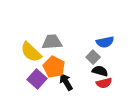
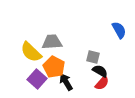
blue semicircle: moved 14 px right, 12 px up; rotated 108 degrees counterclockwise
gray square: rotated 32 degrees counterclockwise
black semicircle: rotated 14 degrees clockwise
red semicircle: moved 2 px left; rotated 35 degrees counterclockwise
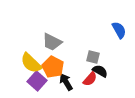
gray trapezoid: rotated 150 degrees counterclockwise
yellow semicircle: moved 11 px down
orange pentagon: moved 1 px left
purple square: moved 2 px down
red semicircle: moved 12 px left, 4 px up
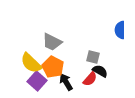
blue semicircle: moved 1 px right; rotated 150 degrees counterclockwise
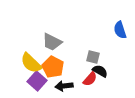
blue semicircle: rotated 18 degrees counterclockwise
black arrow: moved 2 px left, 4 px down; rotated 66 degrees counterclockwise
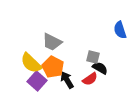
black semicircle: moved 3 px up
red semicircle: rotated 14 degrees clockwise
black arrow: moved 3 px right, 6 px up; rotated 66 degrees clockwise
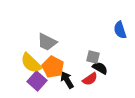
gray trapezoid: moved 5 px left
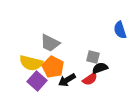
gray trapezoid: moved 3 px right, 1 px down
yellow semicircle: rotated 30 degrees counterclockwise
black semicircle: rotated 49 degrees counterclockwise
black arrow: rotated 90 degrees counterclockwise
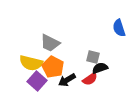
blue semicircle: moved 1 px left, 2 px up
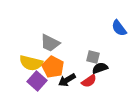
blue semicircle: rotated 18 degrees counterclockwise
red semicircle: moved 1 px left, 2 px down
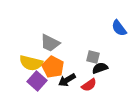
red semicircle: moved 4 px down
